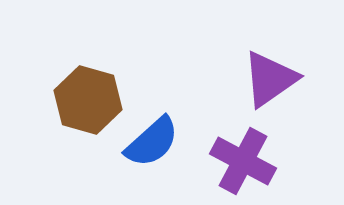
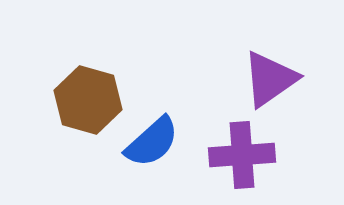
purple cross: moved 1 px left, 6 px up; rotated 32 degrees counterclockwise
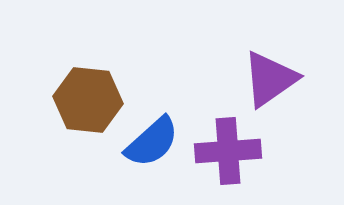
brown hexagon: rotated 10 degrees counterclockwise
purple cross: moved 14 px left, 4 px up
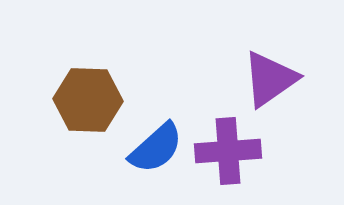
brown hexagon: rotated 4 degrees counterclockwise
blue semicircle: moved 4 px right, 6 px down
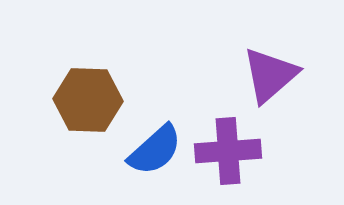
purple triangle: moved 4 px up; rotated 6 degrees counterclockwise
blue semicircle: moved 1 px left, 2 px down
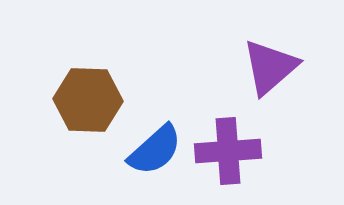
purple triangle: moved 8 px up
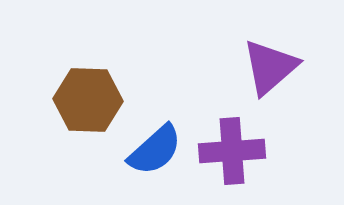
purple cross: moved 4 px right
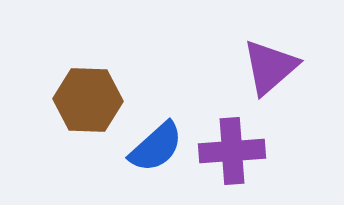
blue semicircle: moved 1 px right, 3 px up
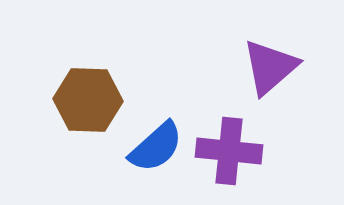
purple cross: moved 3 px left; rotated 10 degrees clockwise
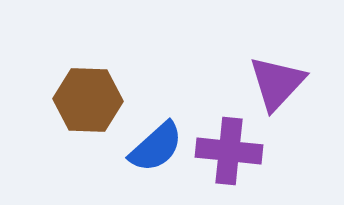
purple triangle: moved 7 px right, 16 px down; rotated 6 degrees counterclockwise
